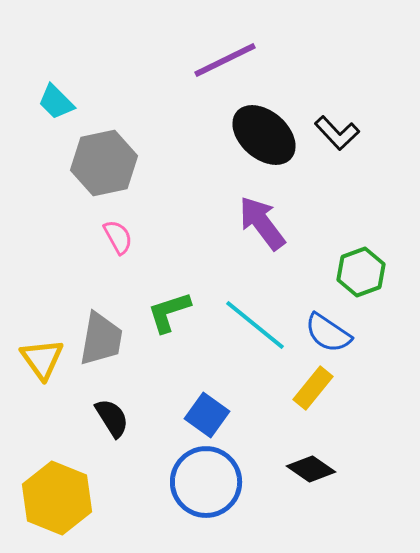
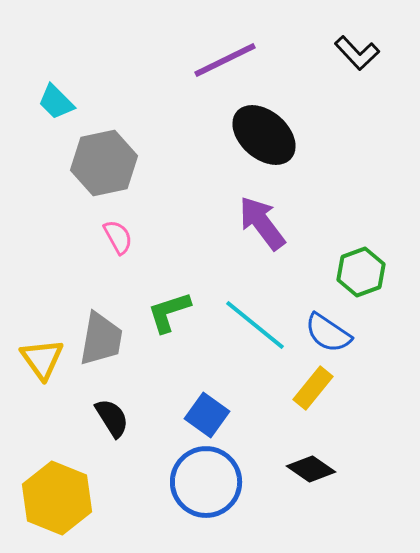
black L-shape: moved 20 px right, 80 px up
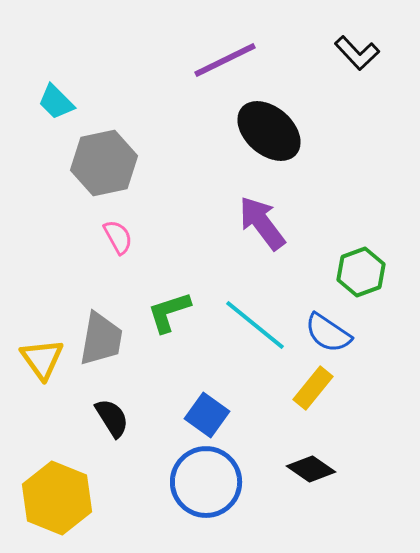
black ellipse: moved 5 px right, 4 px up
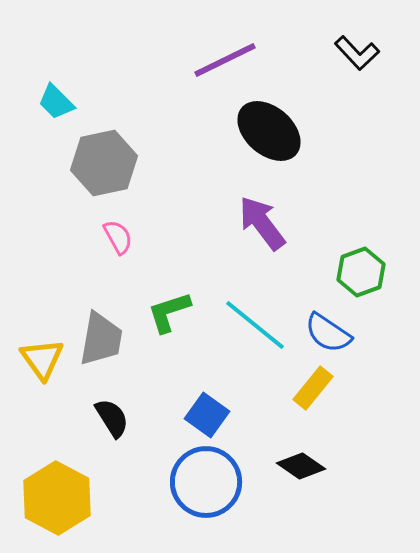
black diamond: moved 10 px left, 3 px up
yellow hexagon: rotated 6 degrees clockwise
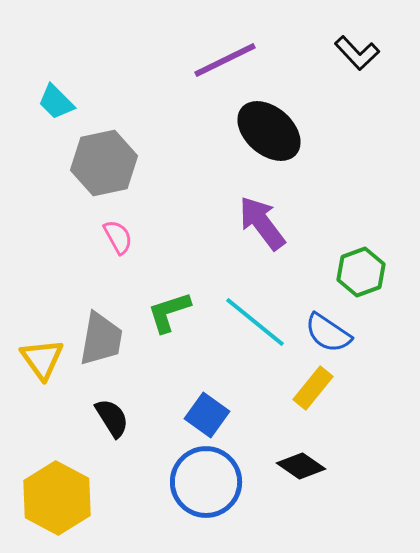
cyan line: moved 3 px up
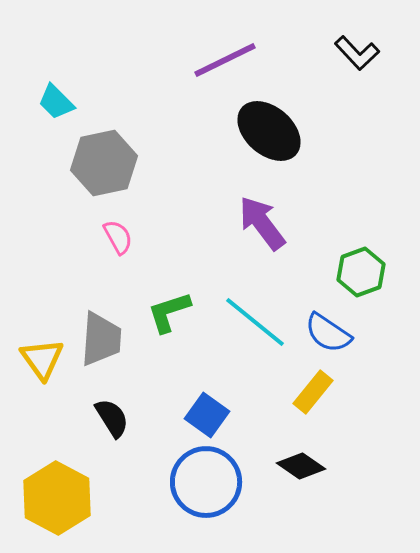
gray trapezoid: rotated 6 degrees counterclockwise
yellow rectangle: moved 4 px down
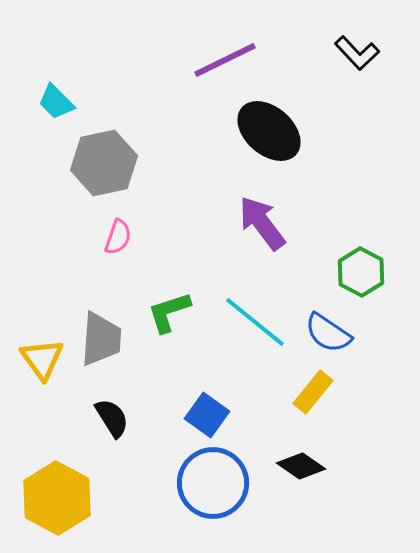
pink semicircle: rotated 48 degrees clockwise
green hexagon: rotated 12 degrees counterclockwise
blue circle: moved 7 px right, 1 px down
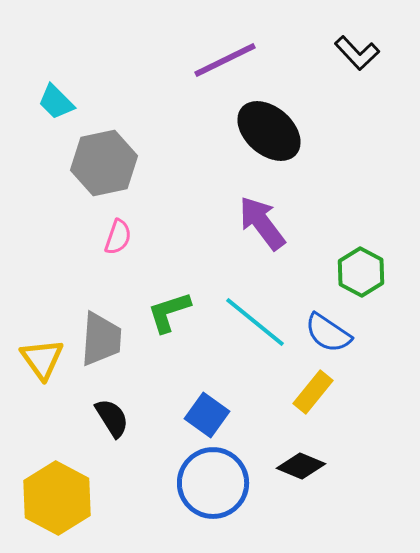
black diamond: rotated 12 degrees counterclockwise
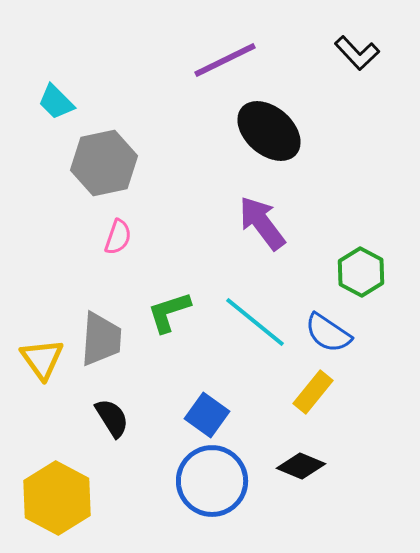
blue circle: moved 1 px left, 2 px up
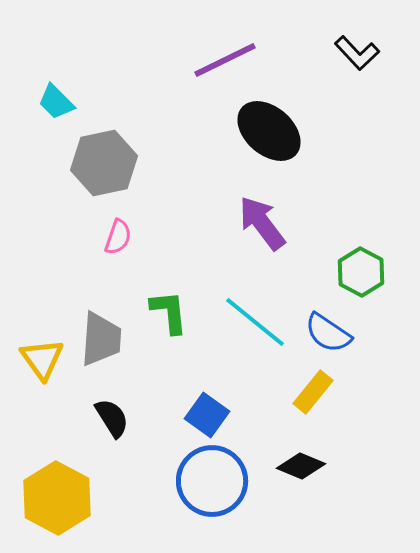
green L-shape: rotated 102 degrees clockwise
